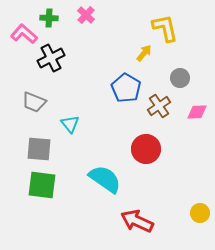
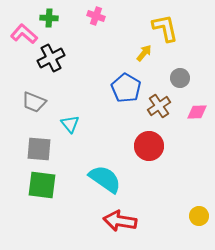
pink cross: moved 10 px right, 1 px down; rotated 24 degrees counterclockwise
red circle: moved 3 px right, 3 px up
yellow circle: moved 1 px left, 3 px down
red arrow: moved 17 px left; rotated 16 degrees counterclockwise
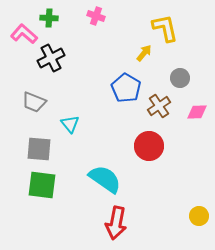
red arrow: moved 4 px left, 2 px down; rotated 88 degrees counterclockwise
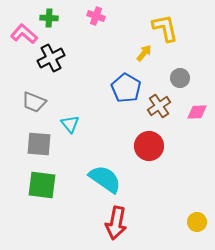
gray square: moved 5 px up
yellow circle: moved 2 px left, 6 px down
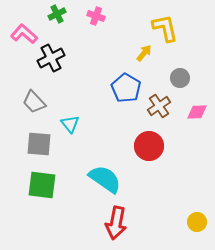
green cross: moved 8 px right, 4 px up; rotated 30 degrees counterclockwise
gray trapezoid: rotated 25 degrees clockwise
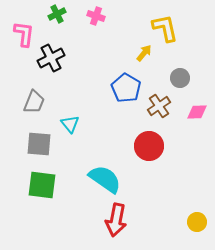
pink L-shape: rotated 56 degrees clockwise
gray trapezoid: rotated 115 degrees counterclockwise
red arrow: moved 3 px up
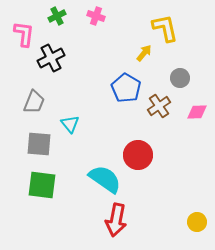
green cross: moved 2 px down
red circle: moved 11 px left, 9 px down
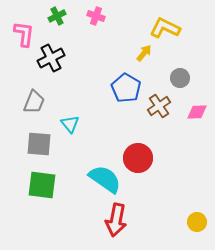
yellow L-shape: rotated 52 degrees counterclockwise
red circle: moved 3 px down
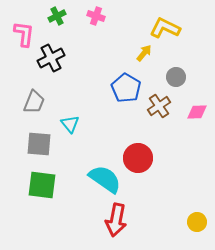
gray circle: moved 4 px left, 1 px up
